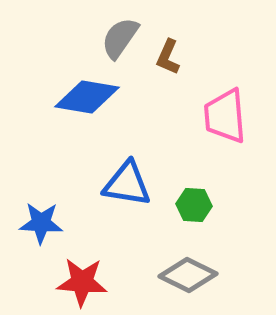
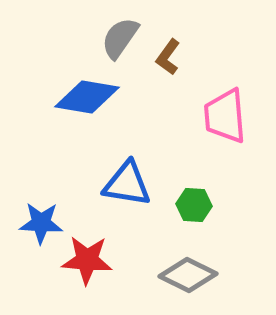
brown L-shape: rotated 12 degrees clockwise
red star: moved 5 px right, 22 px up
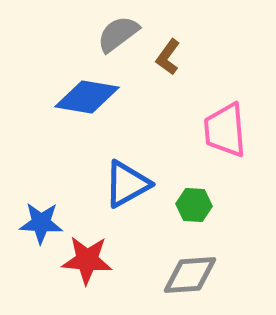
gray semicircle: moved 2 px left, 4 px up; rotated 18 degrees clockwise
pink trapezoid: moved 14 px down
blue triangle: rotated 38 degrees counterclockwise
gray diamond: moved 2 px right; rotated 30 degrees counterclockwise
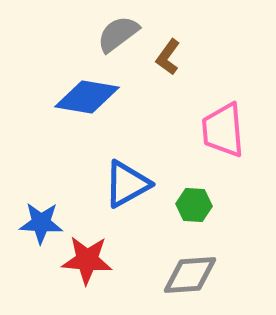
pink trapezoid: moved 2 px left
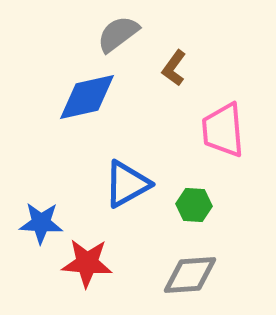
brown L-shape: moved 6 px right, 11 px down
blue diamond: rotated 22 degrees counterclockwise
red star: moved 3 px down
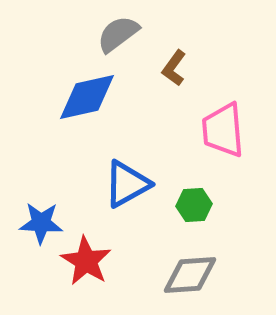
green hexagon: rotated 8 degrees counterclockwise
red star: moved 1 px left, 2 px up; rotated 27 degrees clockwise
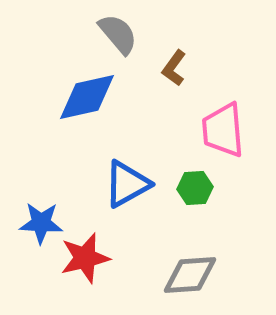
gray semicircle: rotated 87 degrees clockwise
green hexagon: moved 1 px right, 17 px up
red star: moved 1 px left, 3 px up; rotated 27 degrees clockwise
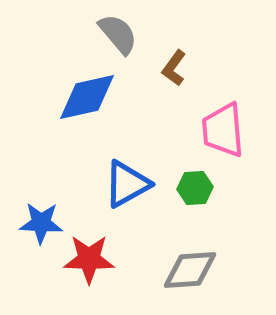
red star: moved 4 px right, 1 px down; rotated 15 degrees clockwise
gray diamond: moved 5 px up
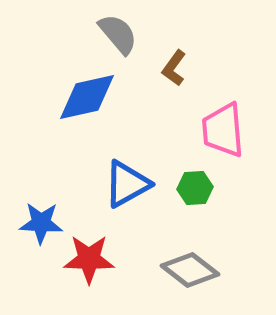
gray diamond: rotated 42 degrees clockwise
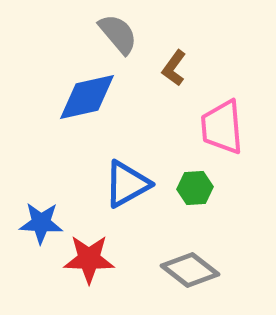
pink trapezoid: moved 1 px left, 3 px up
